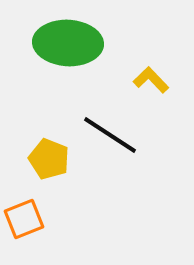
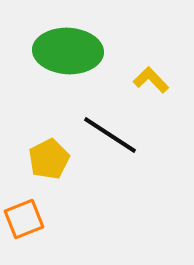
green ellipse: moved 8 px down
yellow pentagon: rotated 24 degrees clockwise
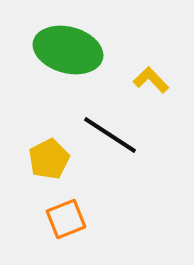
green ellipse: moved 1 px up; rotated 12 degrees clockwise
orange square: moved 42 px right
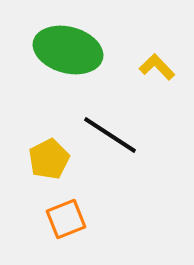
yellow L-shape: moved 6 px right, 13 px up
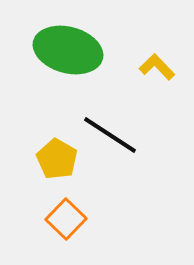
yellow pentagon: moved 8 px right; rotated 15 degrees counterclockwise
orange square: rotated 24 degrees counterclockwise
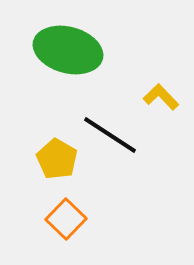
yellow L-shape: moved 4 px right, 30 px down
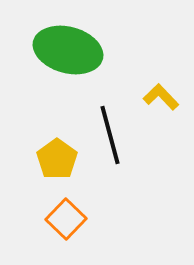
black line: rotated 42 degrees clockwise
yellow pentagon: rotated 6 degrees clockwise
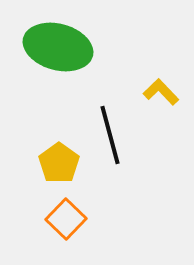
green ellipse: moved 10 px left, 3 px up
yellow L-shape: moved 5 px up
yellow pentagon: moved 2 px right, 4 px down
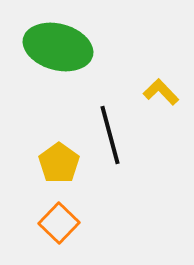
orange square: moved 7 px left, 4 px down
